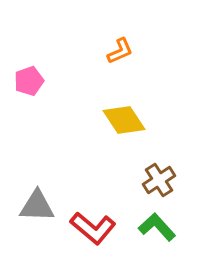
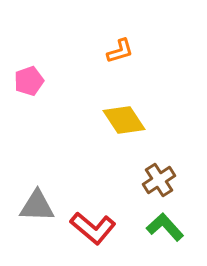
orange L-shape: rotated 8 degrees clockwise
green L-shape: moved 8 px right
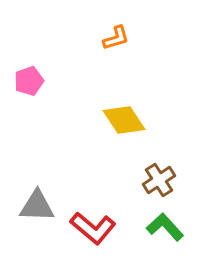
orange L-shape: moved 4 px left, 13 px up
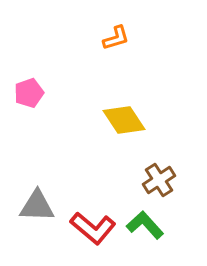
pink pentagon: moved 12 px down
green L-shape: moved 20 px left, 2 px up
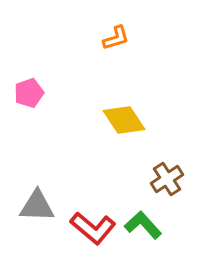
brown cross: moved 8 px right, 1 px up
green L-shape: moved 2 px left
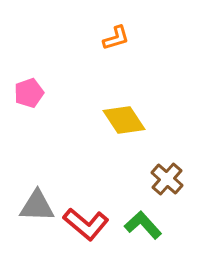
brown cross: rotated 16 degrees counterclockwise
red L-shape: moved 7 px left, 4 px up
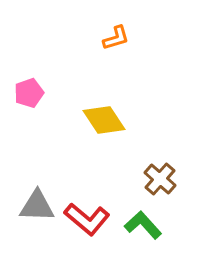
yellow diamond: moved 20 px left
brown cross: moved 7 px left
red L-shape: moved 1 px right, 5 px up
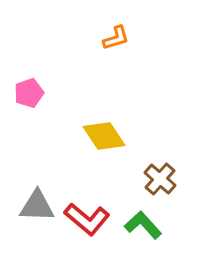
yellow diamond: moved 16 px down
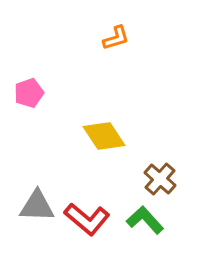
green L-shape: moved 2 px right, 5 px up
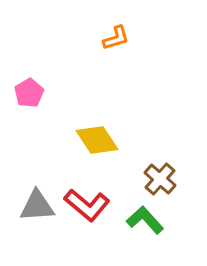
pink pentagon: rotated 12 degrees counterclockwise
yellow diamond: moved 7 px left, 4 px down
gray triangle: rotated 6 degrees counterclockwise
red L-shape: moved 14 px up
